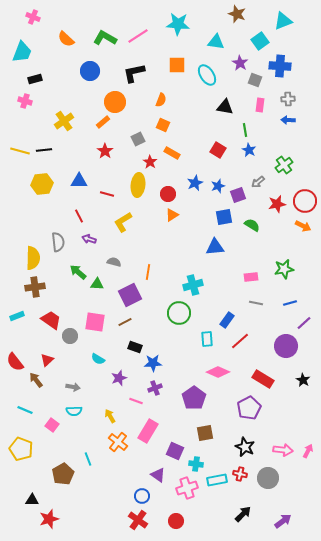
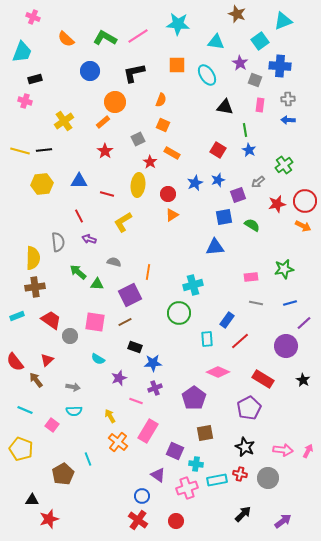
blue star at (218, 186): moved 6 px up
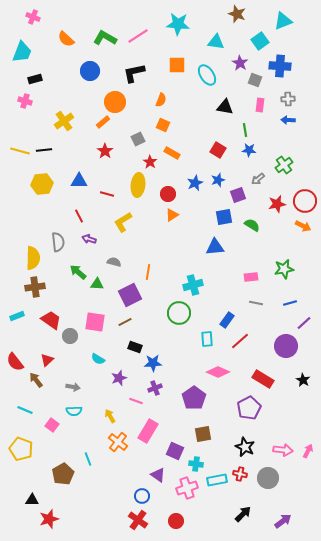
blue star at (249, 150): rotated 24 degrees counterclockwise
gray arrow at (258, 182): moved 3 px up
brown square at (205, 433): moved 2 px left, 1 px down
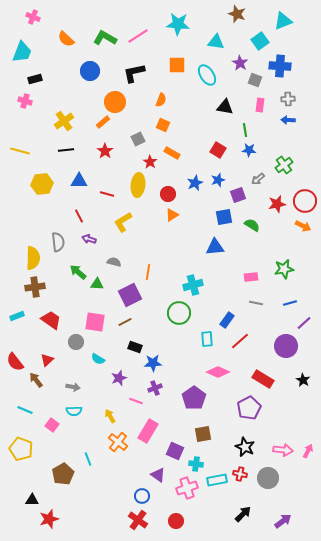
black line at (44, 150): moved 22 px right
gray circle at (70, 336): moved 6 px right, 6 px down
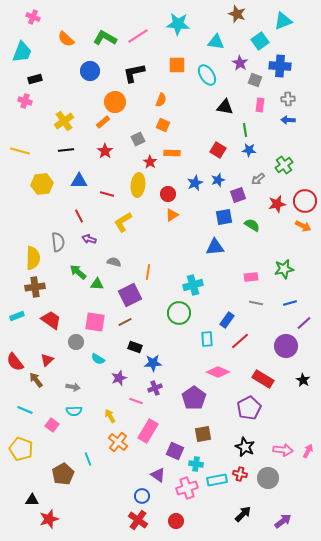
orange rectangle at (172, 153): rotated 28 degrees counterclockwise
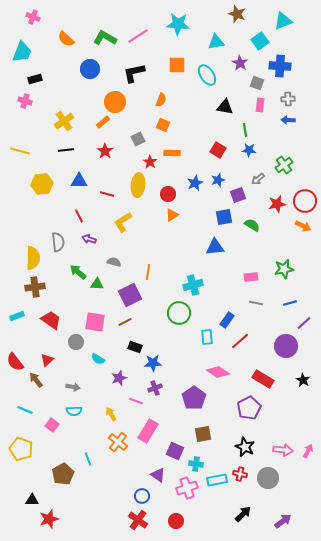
cyan triangle at (216, 42): rotated 18 degrees counterclockwise
blue circle at (90, 71): moved 2 px up
gray square at (255, 80): moved 2 px right, 3 px down
cyan rectangle at (207, 339): moved 2 px up
pink diamond at (218, 372): rotated 10 degrees clockwise
yellow arrow at (110, 416): moved 1 px right, 2 px up
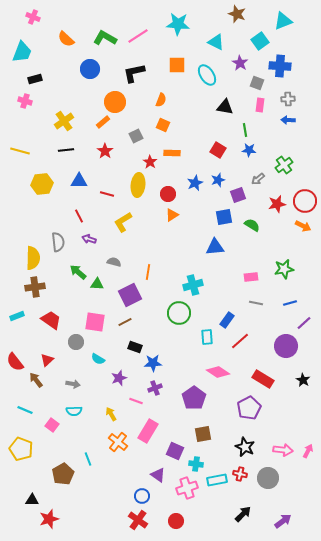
cyan triangle at (216, 42): rotated 36 degrees clockwise
gray square at (138, 139): moved 2 px left, 3 px up
gray arrow at (73, 387): moved 3 px up
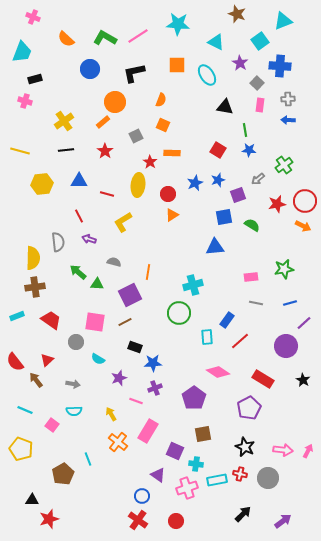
gray square at (257, 83): rotated 24 degrees clockwise
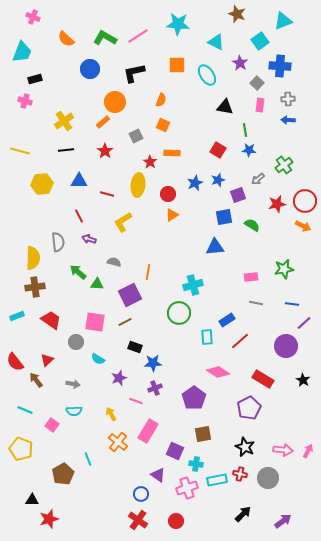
blue line at (290, 303): moved 2 px right, 1 px down; rotated 24 degrees clockwise
blue rectangle at (227, 320): rotated 21 degrees clockwise
blue circle at (142, 496): moved 1 px left, 2 px up
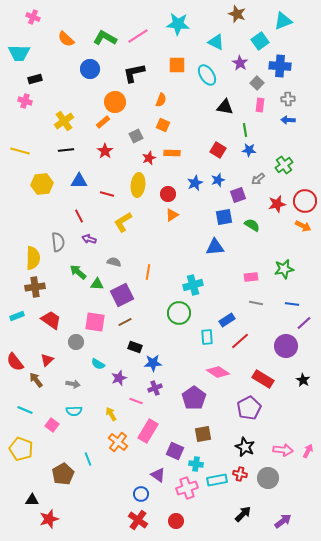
cyan trapezoid at (22, 52): moved 3 px left, 1 px down; rotated 70 degrees clockwise
red star at (150, 162): moved 1 px left, 4 px up; rotated 16 degrees clockwise
purple square at (130, 295): moved 8 px left
cyan semicircle at (98, 359): moved 5 px down
